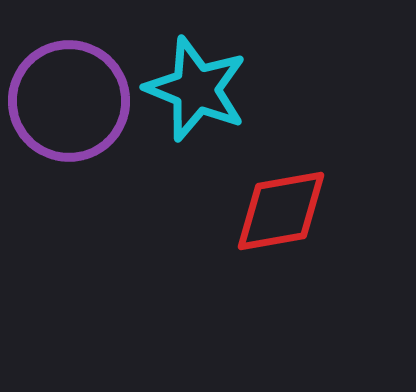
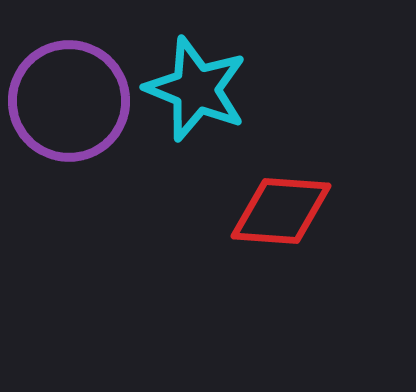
red diamond: rotated 14 degrees clockwise
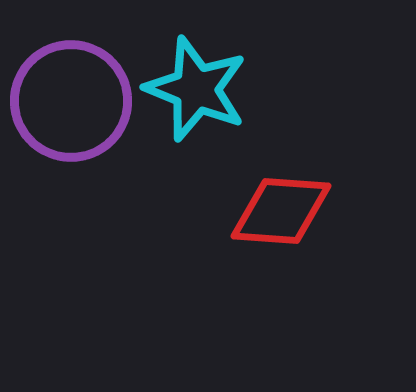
purple circle: moved 2 px right
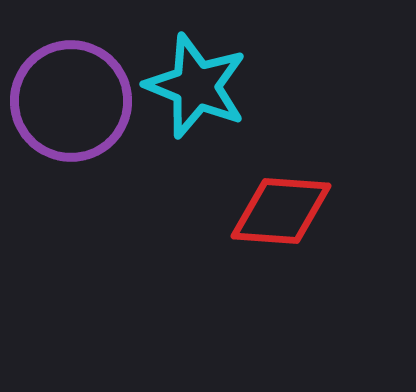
cyan star: moved 3 px up
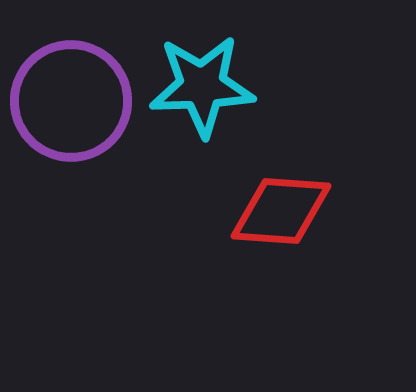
cyan star: moved 6 px right; rotated 24 degrees counterclockwise
